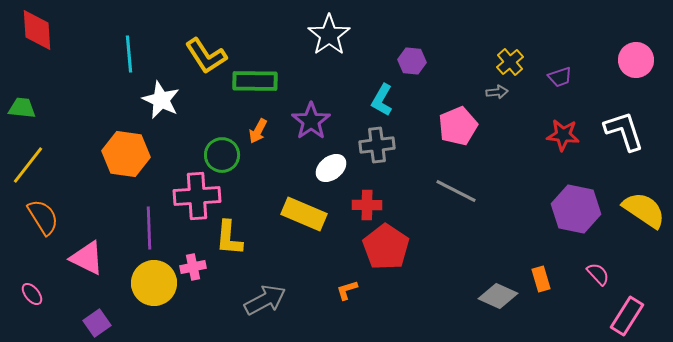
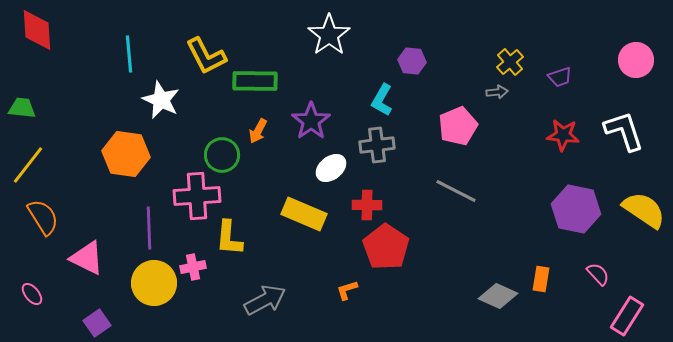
yellow L-shape at (206, 56): rotated 6 degrees clockwise
orange rectangle at (541, 279): rotated 25 degrees clockwise
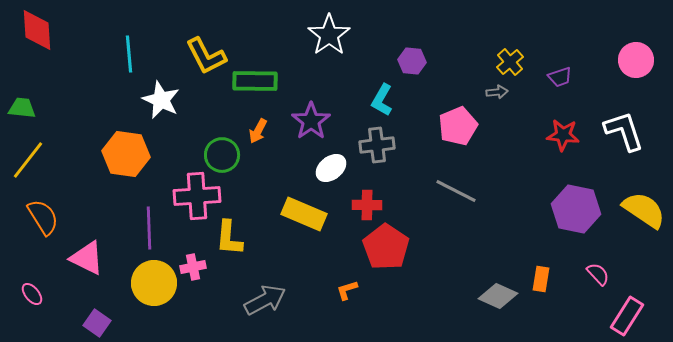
yellow line at (28, 165): moved 5 px up
purple square at (97, 323): rotated 20 degrees counterclockwise
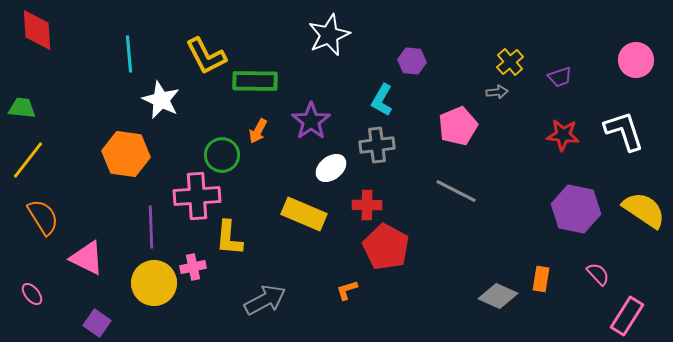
white star at (329, 35): rotated 12 degrees clockwise
purple line at (149, 228): moved 2 px right, 1 px up
red pentagon at (386, 247): rotated 6 degrees counterclockwise
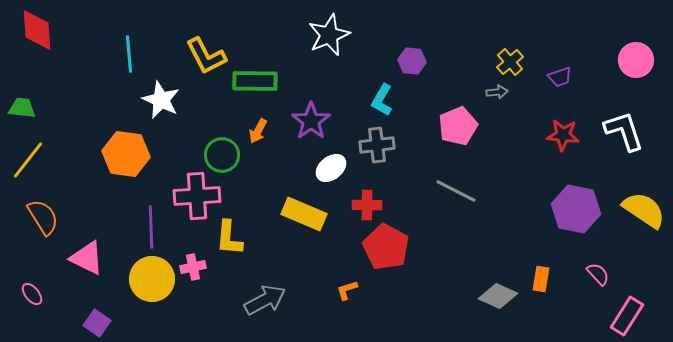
yellow circle at (154, 283): moved 2 px left, 4 px up
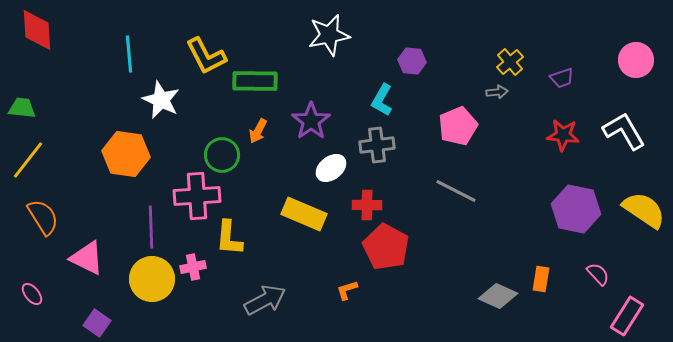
white star at (329, 35): rotated 12 degrees clockwise
purple trapezoid at (560, 77): moved 2 px right, 1 px down
white L-shape at (624, 131): rotated 12 degrees counterclockwise
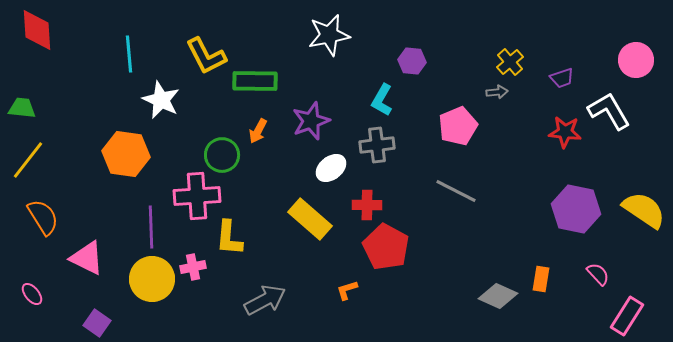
purple star at (311, 121): rotated 15 degrees clockwise
white L-shape at (624, 131): moved 15 px left, 20 px up
red star at (563, 135): moved 2 px right, 3 px up
yellow rectangle at (304, 214): moved 6 px right, 5 px down; rotated 18 degrees clockwise
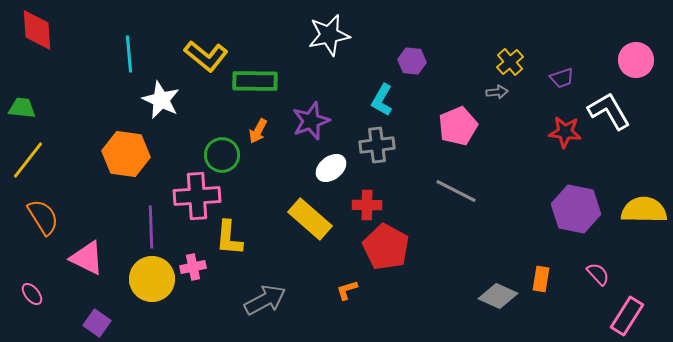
yellow L-shape at (206, 56): rotated 24 degrees counterclockwise
yellow semicircle at (644, 210): rotated 33 degrees counterclockwise
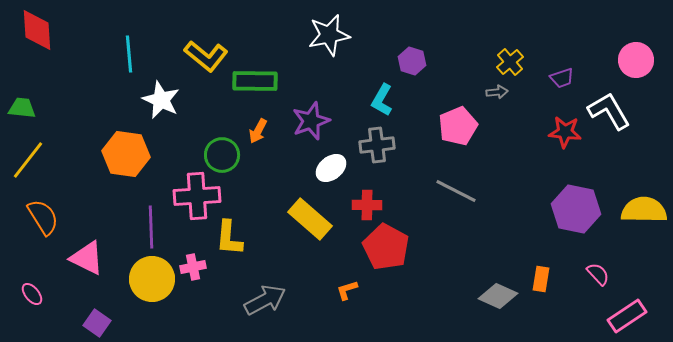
purple hexagon at (412, 61): rotated 12 degrees clockwise
pink rectangle at (627, 316): rotated 24 degrees clockwise
